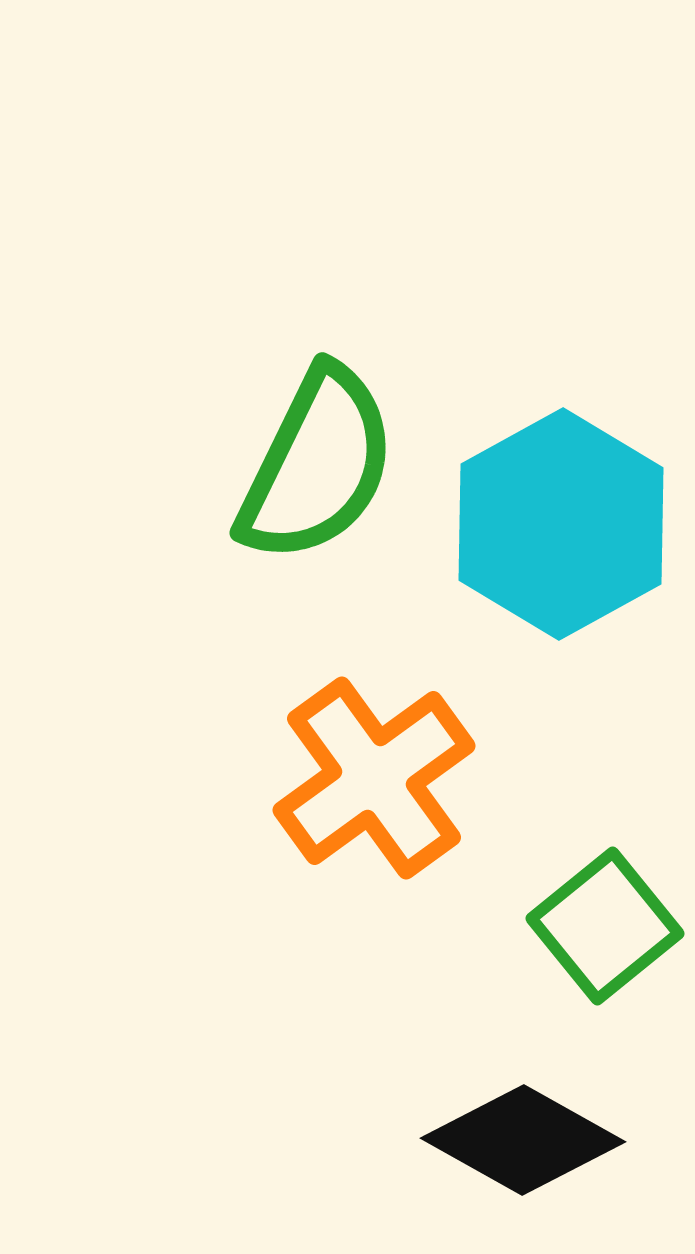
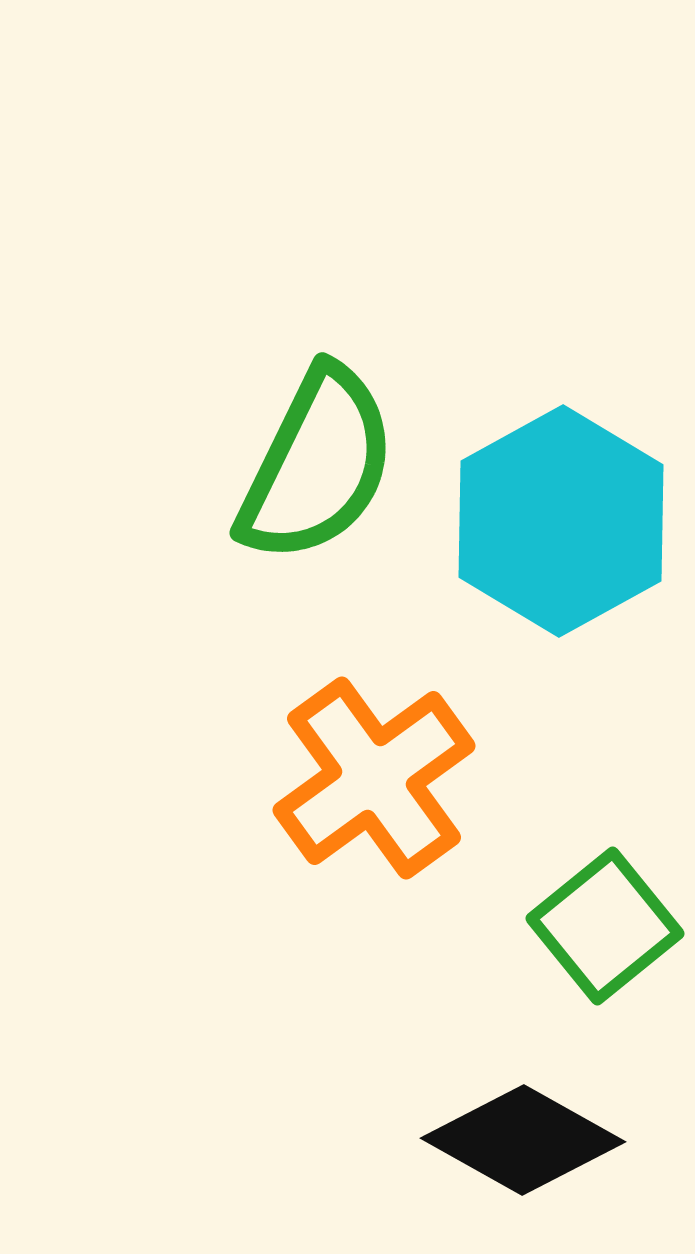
cyan hexagon: moved 3 px up
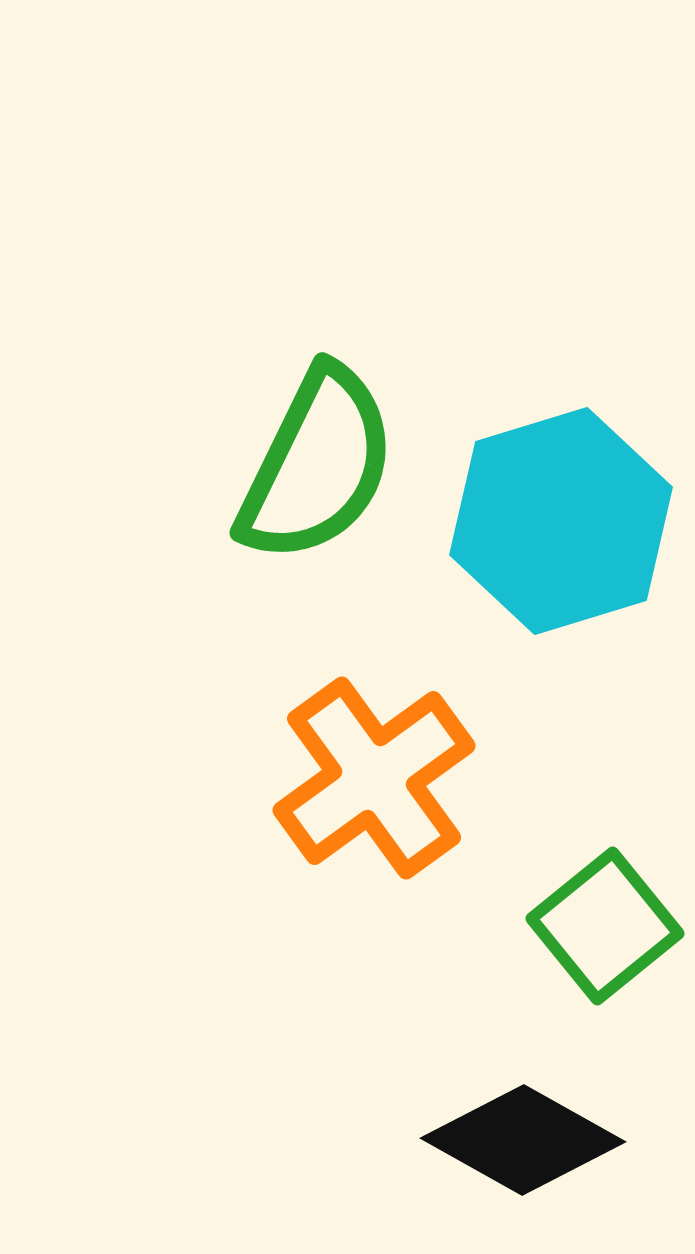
cyan hexagon: rotated 12 degrees clockwise
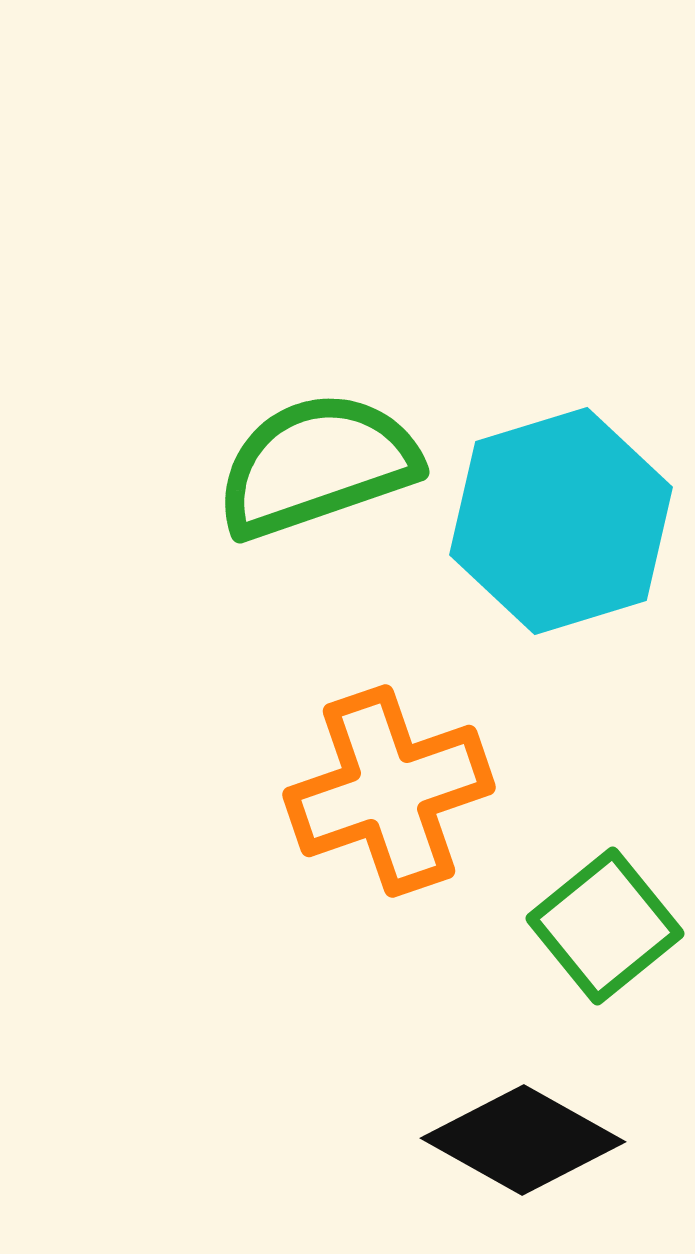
green semicircle: rotated 135 degrees counterclockwise
orange cross: moved 15 px right, 13 px down; rotated 17 degrees clockwise
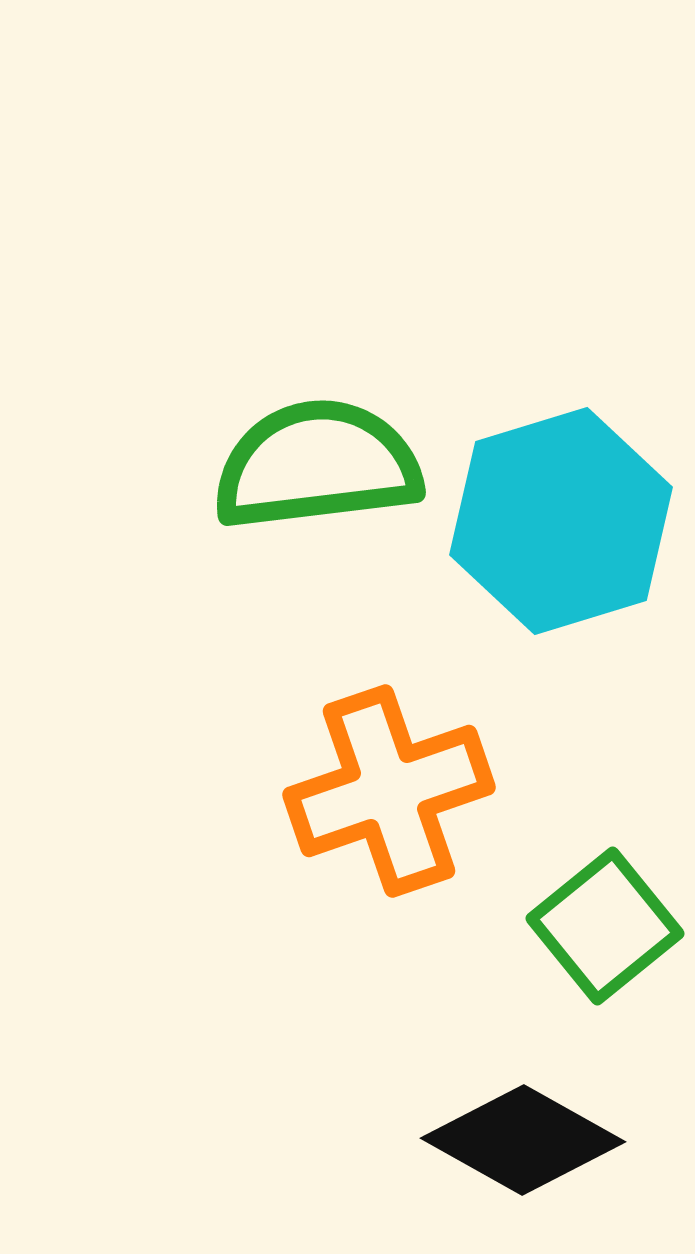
green semicircle: rotated 12 degrees clockwise
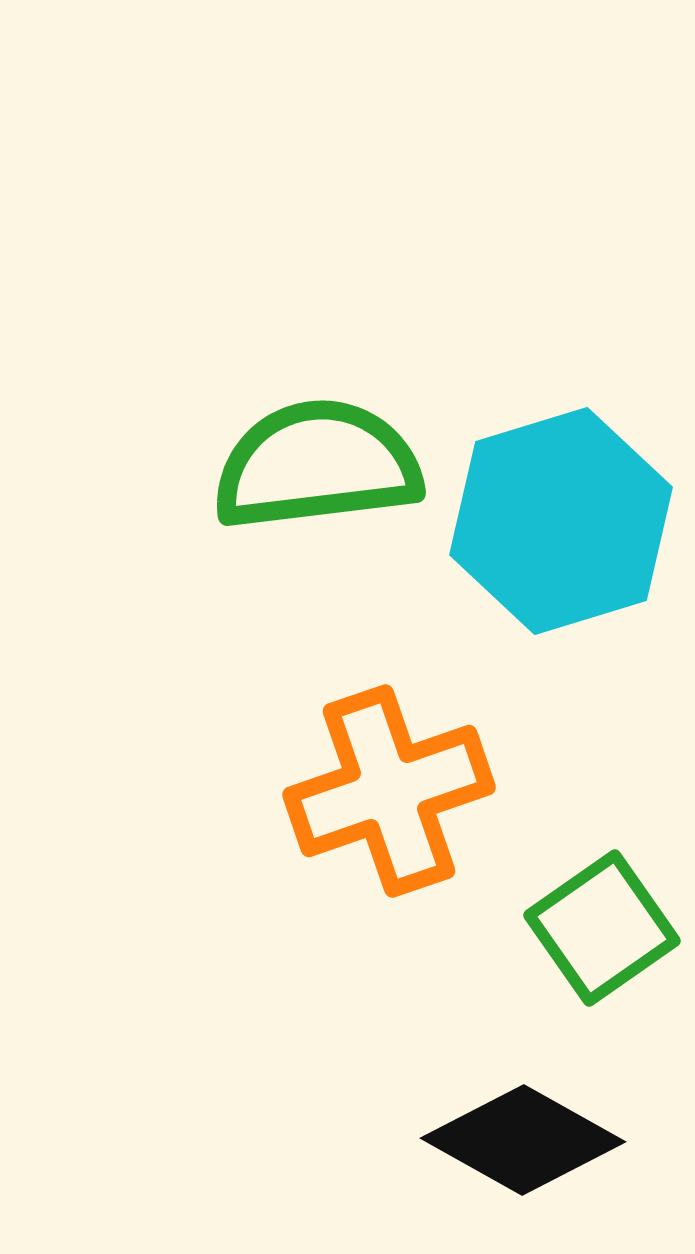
green square: moved 3 px left, 2 px down; rotated 4 degrees clockwise
